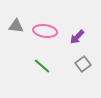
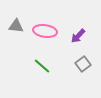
purple arrow: moved 1 px right, 1 px up
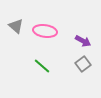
gray triangle: rotated 35 degrees clockwise
purple arrow: moved 5 px right, 5 px down; rotated 105 degrees counterclockwise
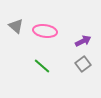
purple arrow: rotated 56 degrees counterclockwise
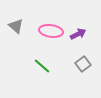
pink ellipse: moved 6 px right
purple arrow: moved 5 px left, 7 px up
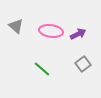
green line: moved 3 px down
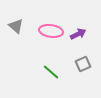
gray square: rotated 14 degrees clockwise
green line: moved 9 px right, 3 px down
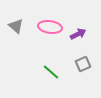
pink ellipse: moved 1 px left, 4 px up
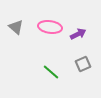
gray triangle: moved 1 px down
